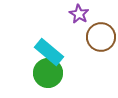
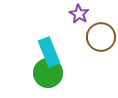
cyan rectangle: rotated 28 degrees clockwise
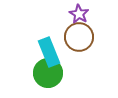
brown circle: moved 22 px left
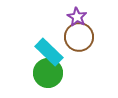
purple star: moved 2 px left, 3 px down
cyan rectangle: rotated 24 degrees counterclockwise
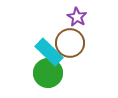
brown circle: moved 9 px left, 6 px down
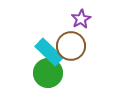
purple star: moved 4 px right, 2 px down; rotated 12 degrees clockwise
brown circle: moved 1 px right, 3 px down
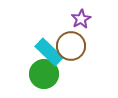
green circle: moved 4 px left, 1 px down
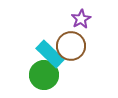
cyan rectangle: moved 1 px right, 2 px down
green circle: moved 1 px down
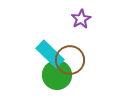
brown circle: moved 1 px left, 14 px down
green circle: moved 13 px right
